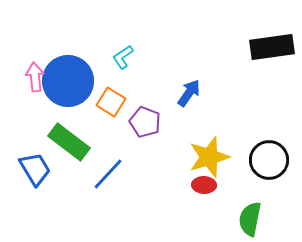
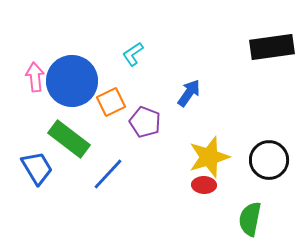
cyan L-shape: moved 10 px right, 3 px up
blue circle: moved 4 px right
orange square: rotated 32 degrees clockwise
green rectangle: moved 3 px up
blue trapezoid: moved 2 px right, 1 px up
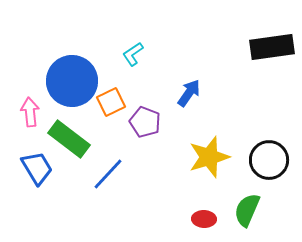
pink arrow: moved 5 px left, 35 px down
red ellipse: moved 34 px down
green semicircle: moved 3 px left, 9 px up; rotated 12 degrees clockwise
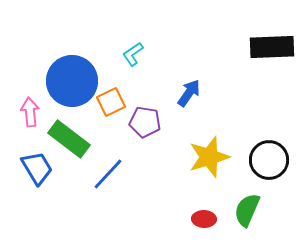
black rectangle: rotated 6 degrees clockwise
purple pentagon: rotated 12 degrees counterclockwise
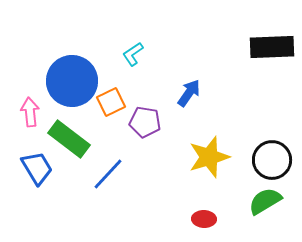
black circle: moved 3 px right
green semicircle: moved 18 px right, 9 px up; rotated 36 degrees clockwise
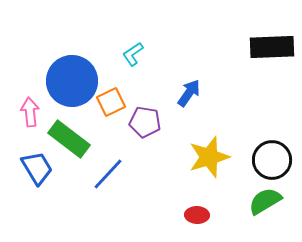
red ellipse: moved 7 px left, 4 px up
